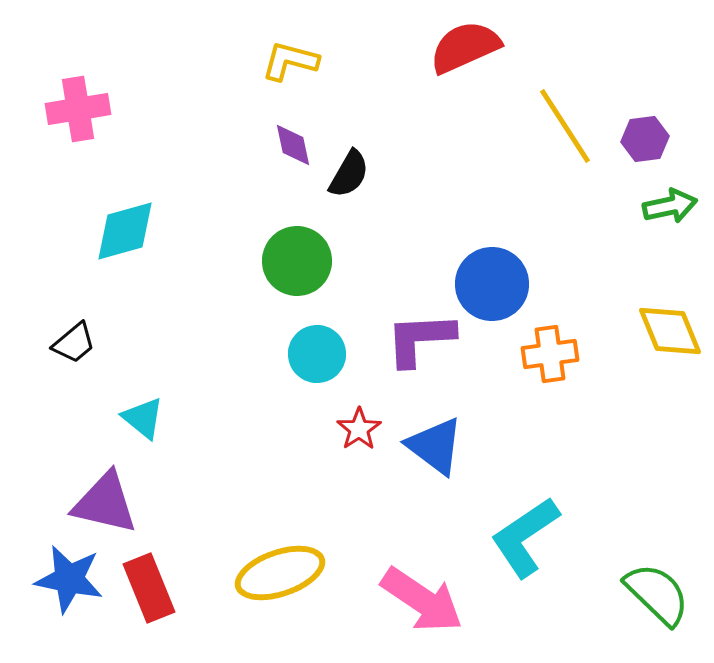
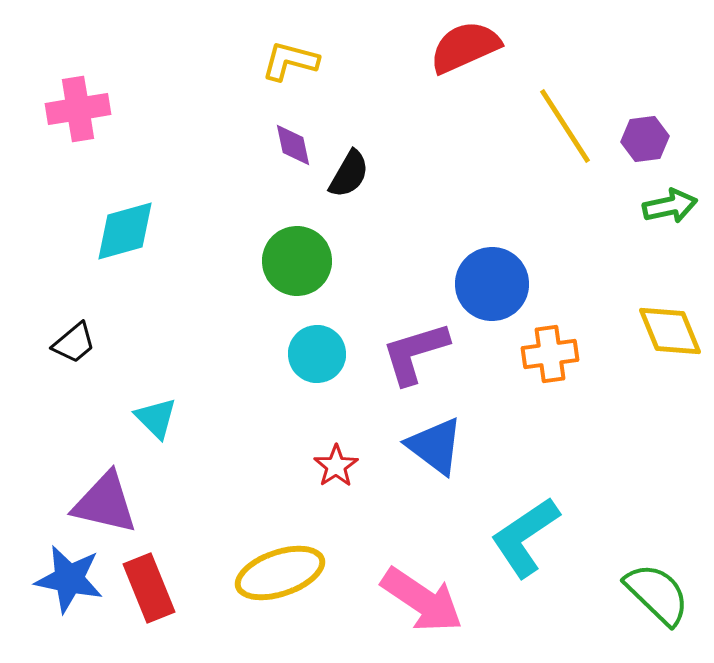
purple L-shape: moved 5 px left, 14 px down; rotated 14 degrees counterclockwise
cyan triangle: moved 13 px right; rotated 6 degrees clockwise
red star: moved 23 px left, 37 px down
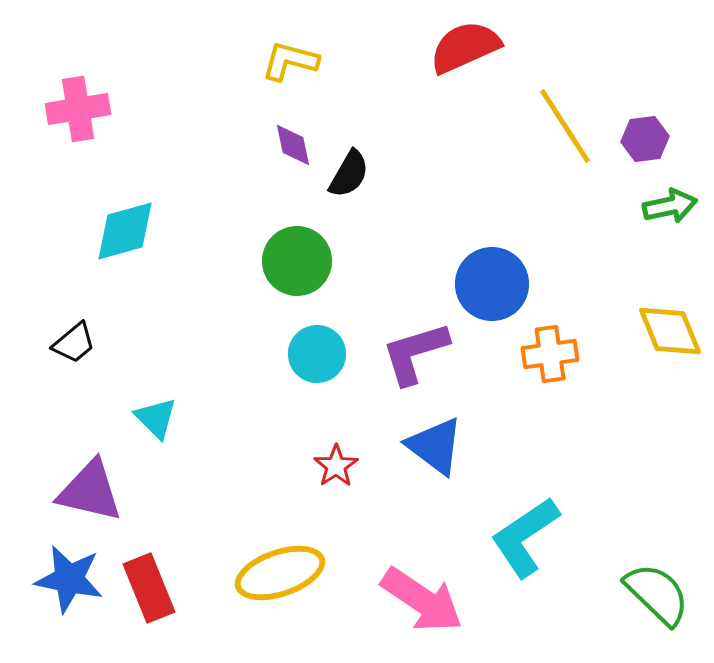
purple triangle: moved 15 px left, 12 px up
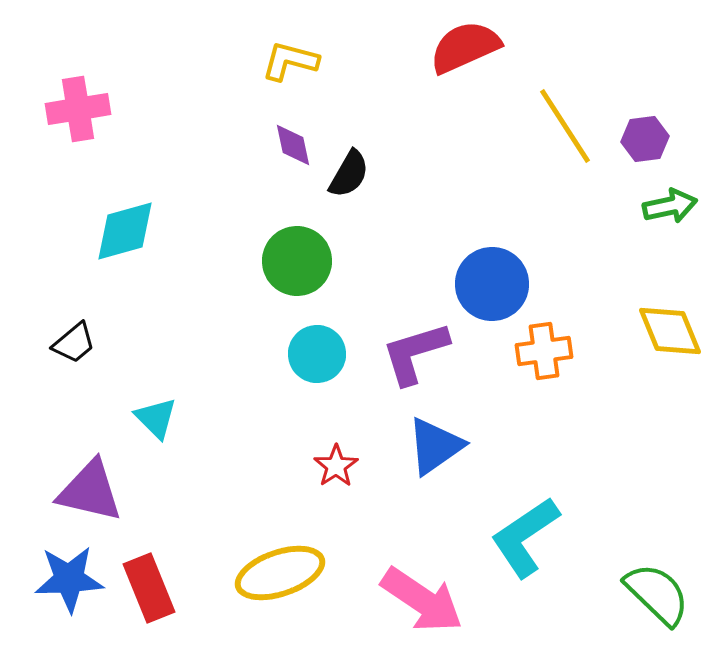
orange cross: moved 6 px left, 3 px up
blue triangle: rotated 48 degrees clockwise
blue star: rotated 14 degrees counterclockwise
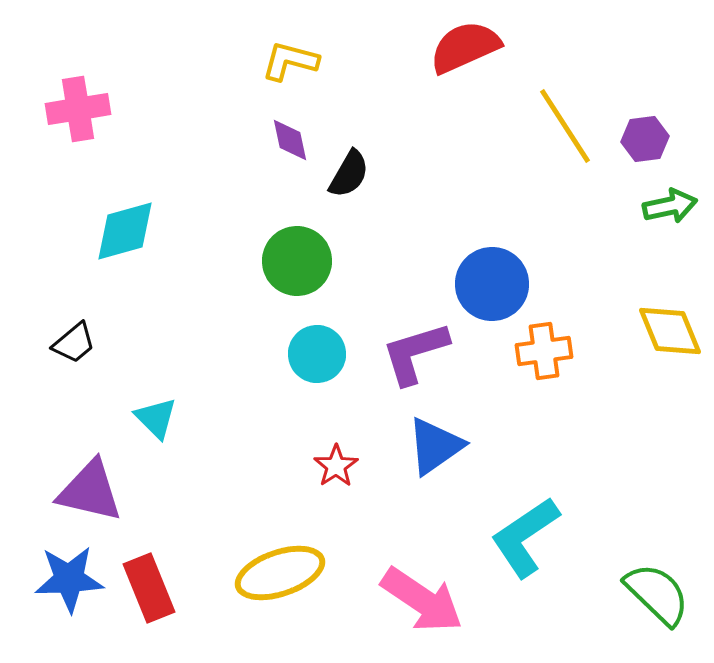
purple diamond: moved 3 px left, 5 px up
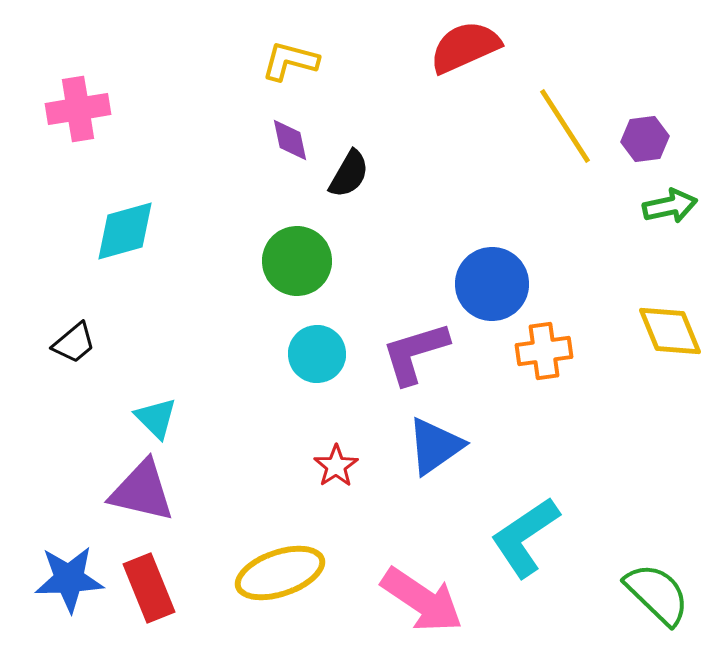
purple triangle: moved 52 px right
